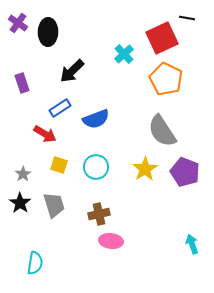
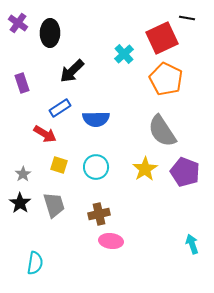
black ellipse: moved 2 px right, 1 px down
blue semicircle: rotated 20 degrees clockwise
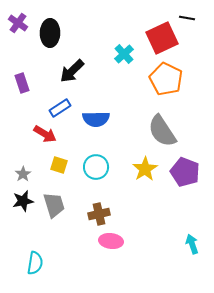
black star: moved 3 px right, 2 px up; rotated 25 degrees clockwise
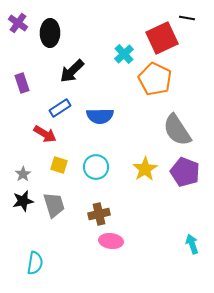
orange pentagon: moved 11 px left
blue semicircle: moved 4 px right, 3 px up
gray semicircle: moved 15 px right, 1 px up
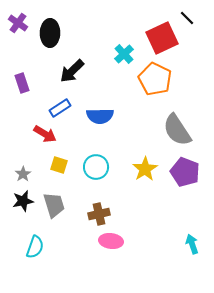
black line: rotated 35 degrees clockwise
cyan semicircle: moved 16 px up; rotated 10 degrees clockwise
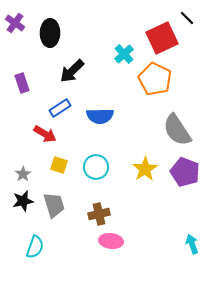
purple cross: moved 3 px left
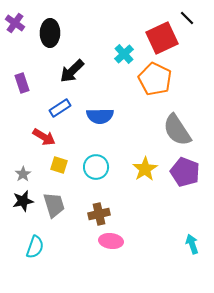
red arrow: moved 1 px left, 3 px down
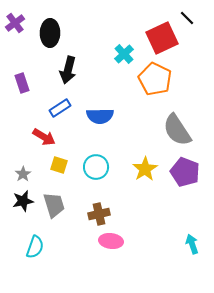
purple cross: rotated 18 degrees clockwise
black arrow: moved 4 px left, 1 px up; rotated 32 degrees counterclockwise
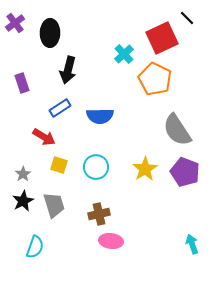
black star: rotated 15 degrees counterclockwise
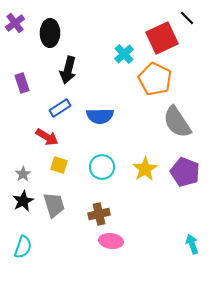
gray semicircle: moved 8 px up
red arrow: moved 3 px right
cyan circle: moved 6 px right
cyan semicircle: moved 12 px left
